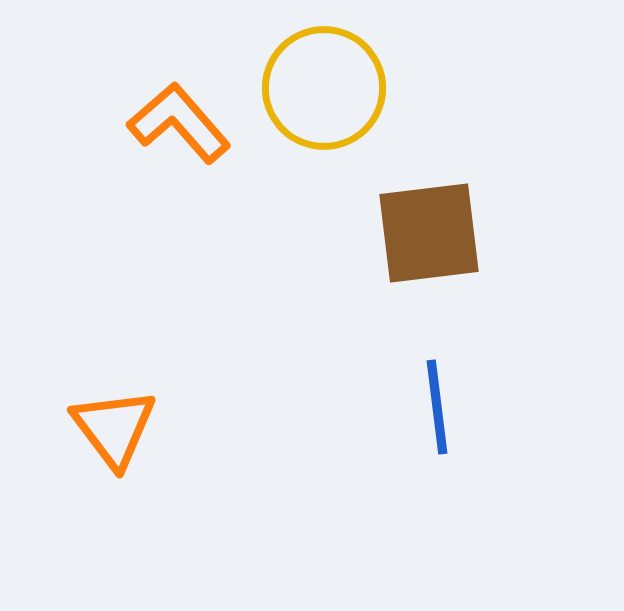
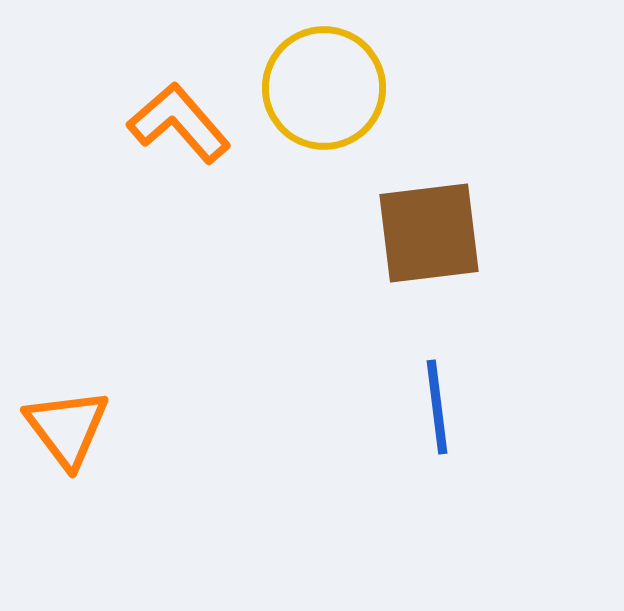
orange triangle: moved 47 px left
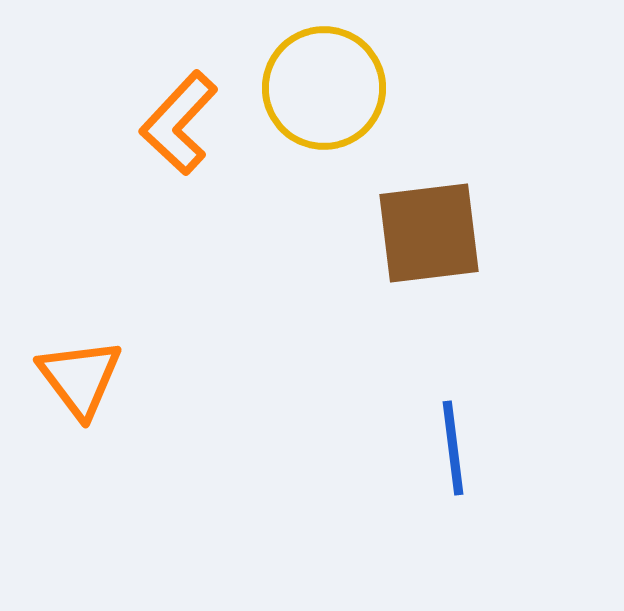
orange L-shape: rotated 96 degrees counterclockwise
blue line: moved 16 px right, 41 px down
orange triangle: moved 13 px right, 50 px up
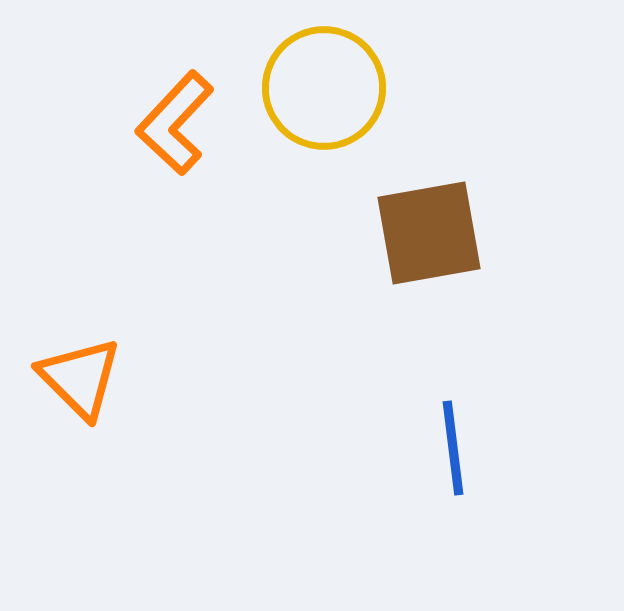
orange L-shape: moved 4 px left
brown square: rotated 3 degrees counterclockwise
orange triangle: rotated 8 degrees counterclockwise
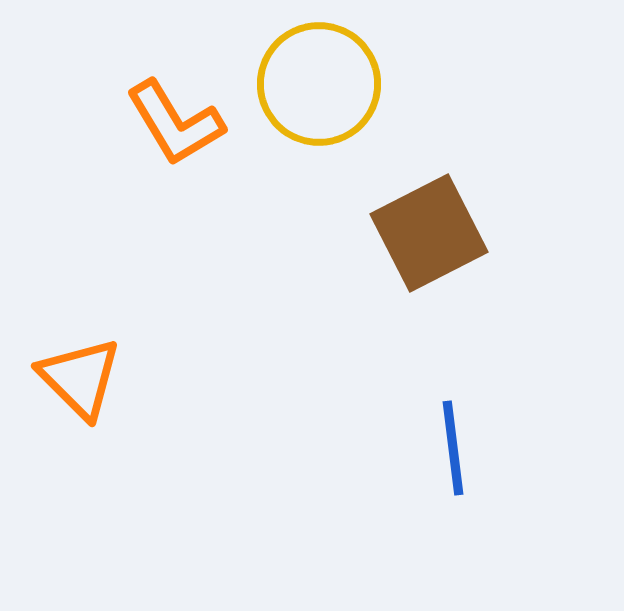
yellow circle: moved 5 px left, 4 px up
orange L-shape: rotated 74 degrees counterclockwise
brown square: rotated 17 degrees counterclockwise
